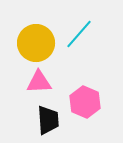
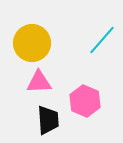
cyan line: moved 23 px right, 6 px down
yellow circle: moved 4 px left
pink hexagon: moved 1 px up
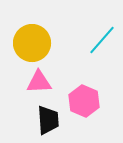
pink hexagon: moved 1 px left
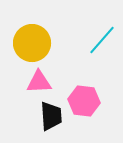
pink hexagon: rotated 16 degrees counterclockwise
black trapezoid: moved 3 px right, 4 px up
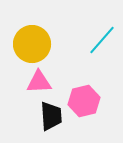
yellow circle: moved 1 px down
pink hexagon: rotated 20 degrees counterclockwise
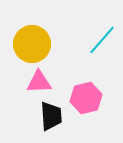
pink hexagon: moved 2 px right, 3 px up
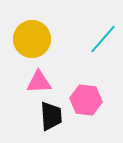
cyan line: moved 1 px right, 1 px up
yellow circle: moved 5 px up
pink hexagon: moved 2 px down; rotated 20 degrees clockwise
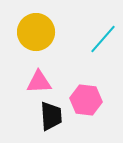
yellow circle: moved 4 px right, 7 px up
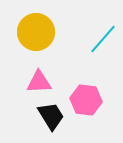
black trapezoid: rotated 28 degrees counterclockwise
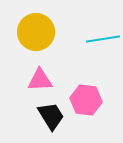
cyan line: rotated 40 degrees clockwise
pink triangle: moved 1 px right, 2 px up
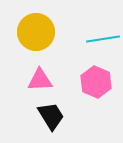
pink hexagon: moved 10 px right, 18 px up; rotated 16 degrees clockwise
